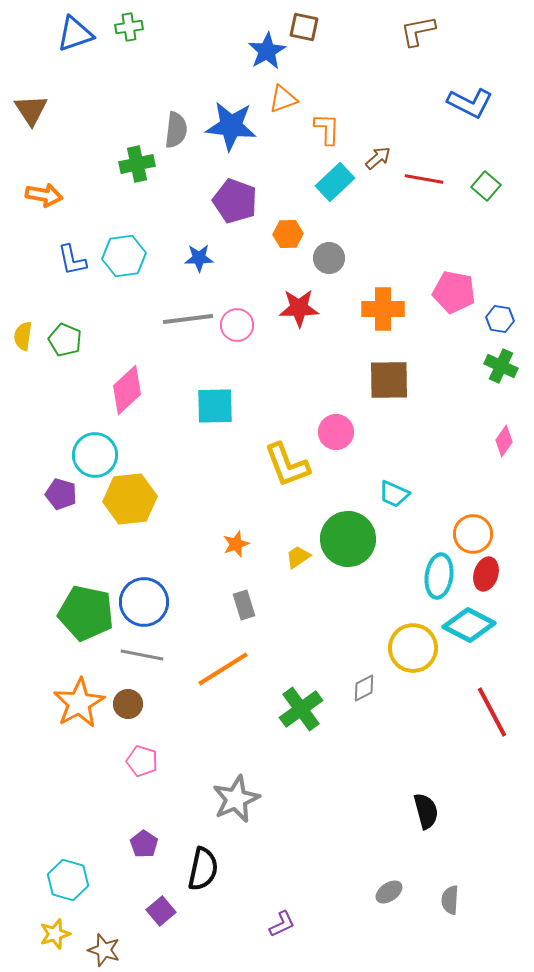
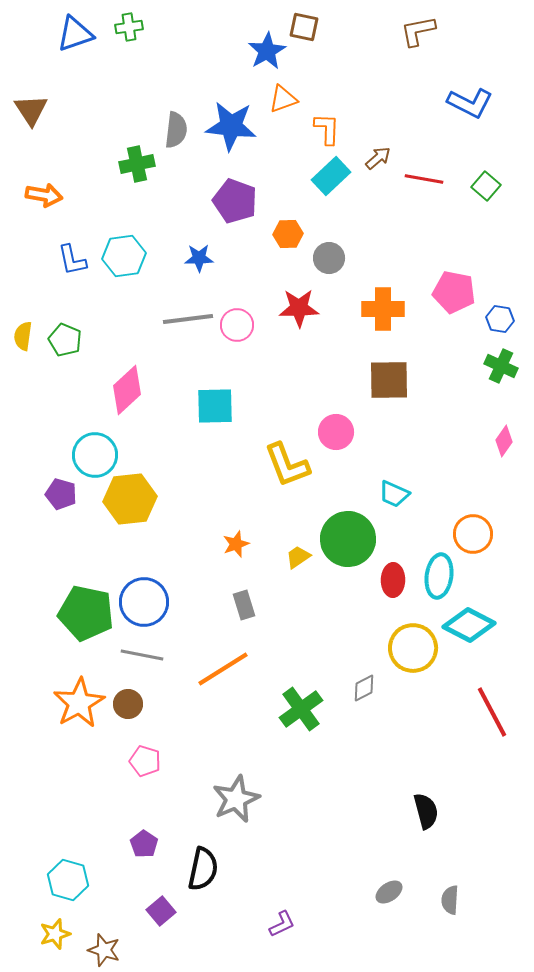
cyan rectangle at (335, 182): moved 4 px left, 6 px up
red ellipse at (486, 574): moved 93 px left, 6 px down; rotated 16 degrees counterclockwise
pink pentagon at (142, 761): moved 3 px right
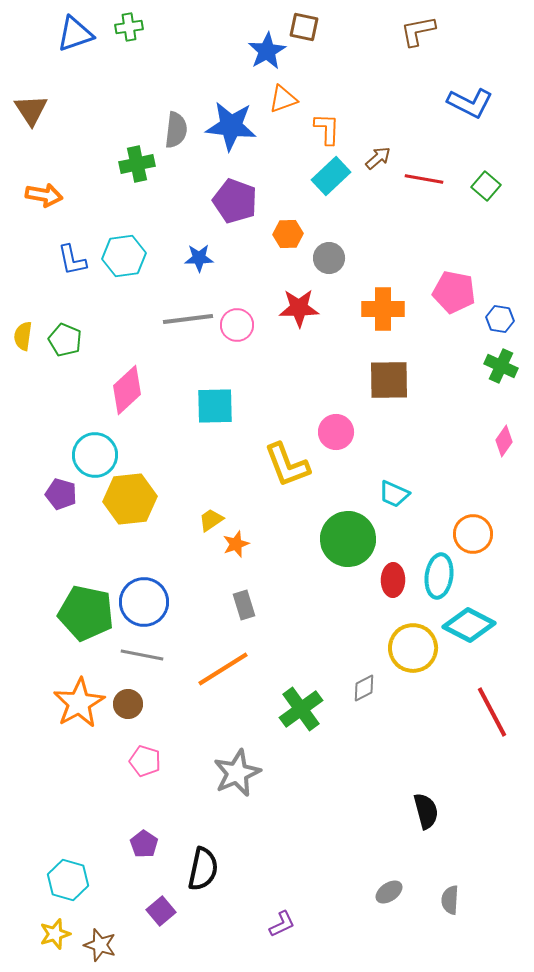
yellow trapezoid at (298, 557): moved 87 px left, 37 px up
gray star at (236, 799): moved 1 px right, 26 px up
brown star at (104, 950): moved 4 px left, 5 px up
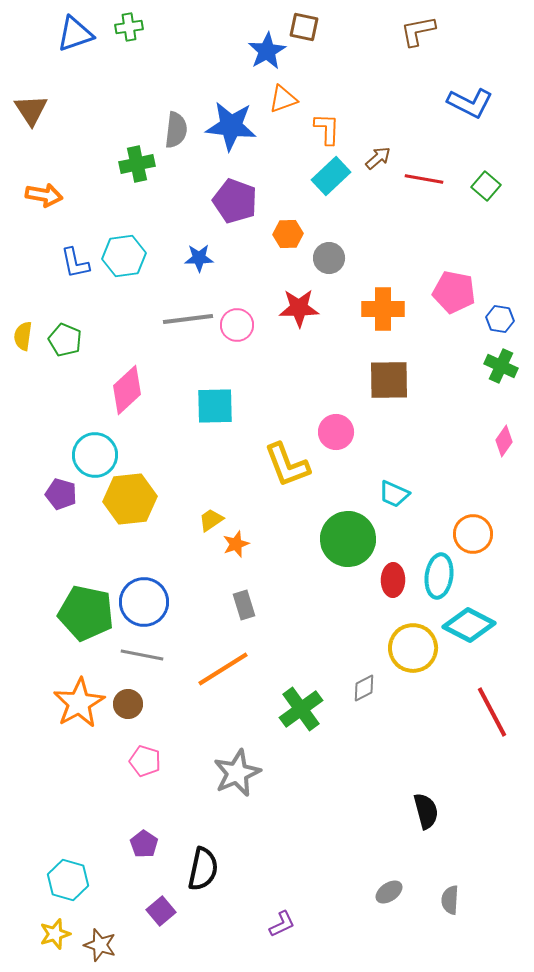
blue L-shape at (72, 260): moved 3 px right, 3 px down
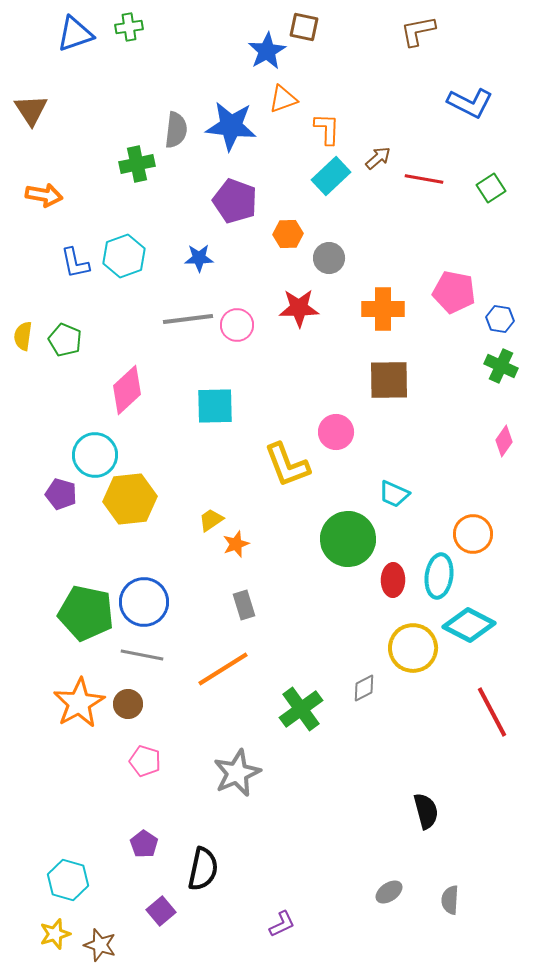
green square at (486, 186): moved 5 px right, 2 px down; rotated 16 degrees clockwise
cyan hexagon at (124, 256): rotated 12 degrees counterclockwise
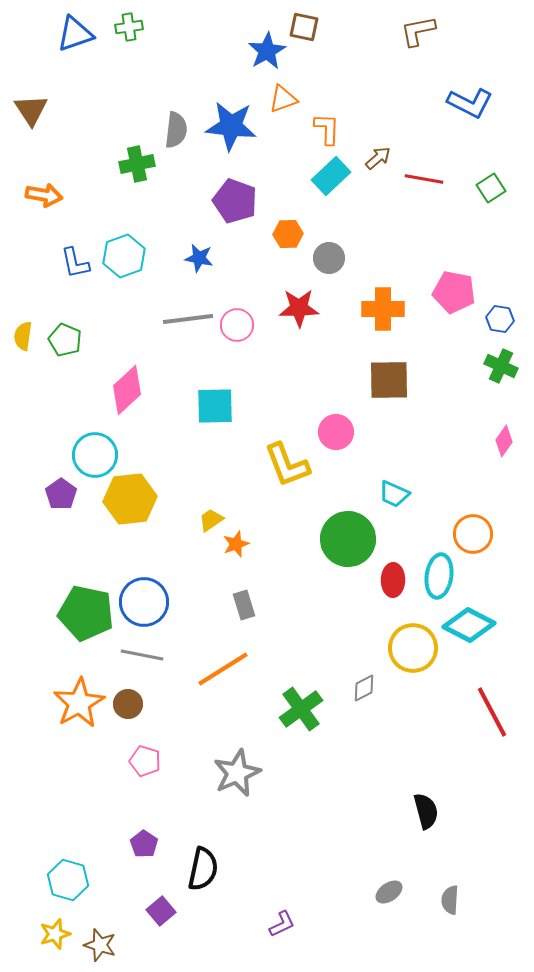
blue star at (199, 258): rotated 12 degrees clockwise
purple pentagon at (61, 494): rotated 20 degrees clockwise
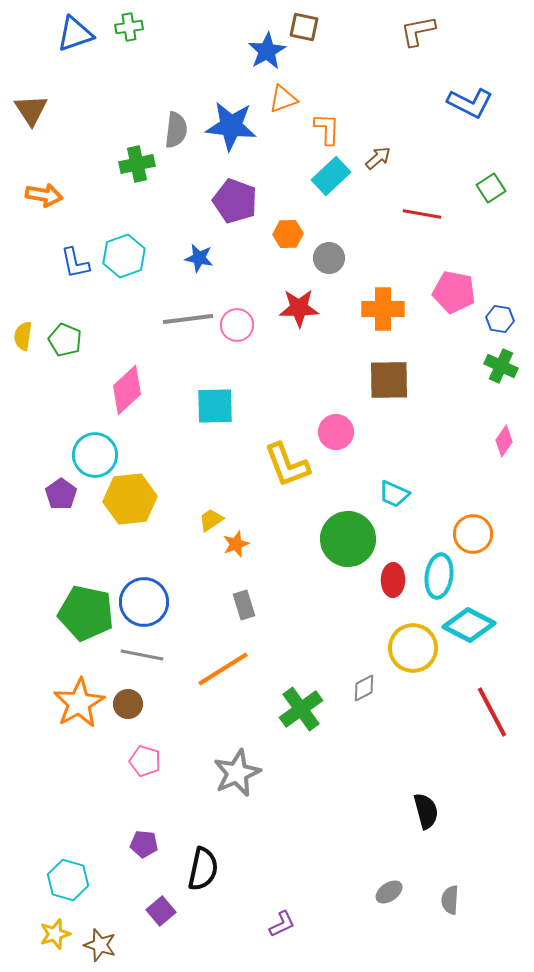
red line at (424, 179): moved 2 px left, 35 px down
purple pentagon at (144, 844): rotated 28 degrees counterclockwise
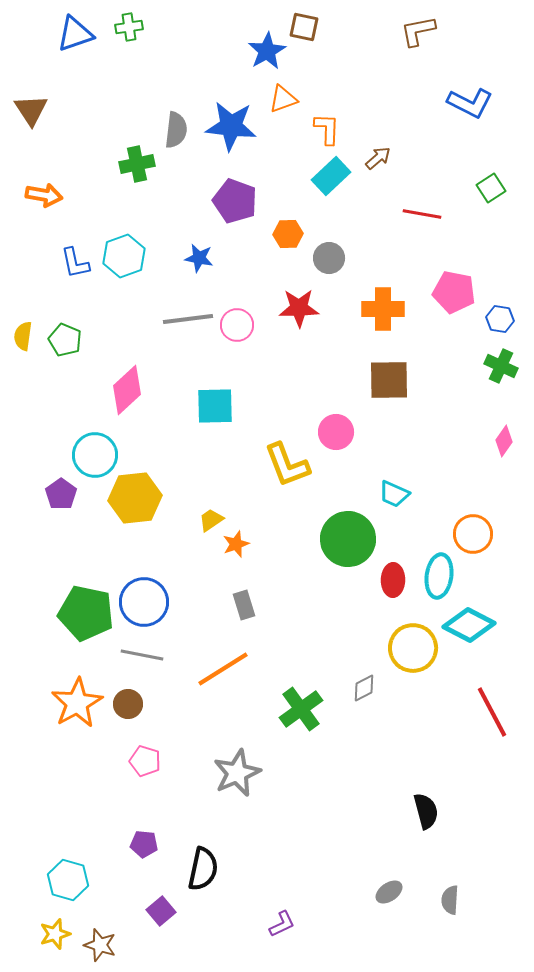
yellow hexagon at (130, 499): moved 5 px right, 1 px up
orange star at (79, 703): moved 2 px left
